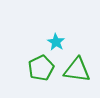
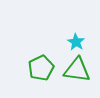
cyan star: moved 20 px right
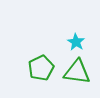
green triangle: moved 2 px down
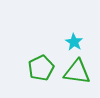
cyan star: moved 2 px left
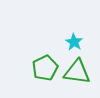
green pentagon: moved 4 px right
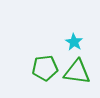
green pentagon: rotated 20 degrees clockwise
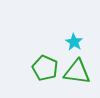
green pentagon: rotated 30 degrees clockwise
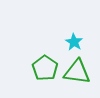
green pentagon: rotated 10 degrees clockwise
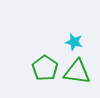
cyan star: rotated 18 degrees counterclockwise
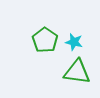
green pentagon: moved 28 px up
